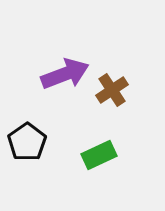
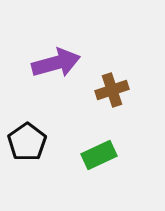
purple arrow: moved 9 px left, 11 px up; rotated 6 degrees clockwise
brown cross: rotated 16 degrees clockwise
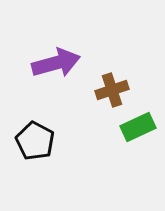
black pentagon: moved 8 px right, 1 px up; rotated 9 degrees counterclockwise
green rectangle: moved 39 px right, 28 px up
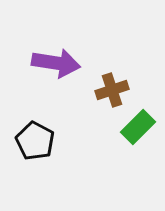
purple arrow: rotated 24 degrees clockwise
green rectangle: rotated 20 degrees counterclockwise
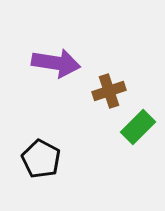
brown cross: moved 3 px left, 1 px down
black pentagon: moved 6 px right, 18 px down
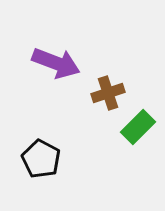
purple arrow: rotated 12 degrees clockwise
brown cross: moved 1 px left, 2 px down
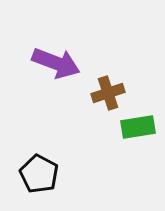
green rectangle: rotated 36 degrees clockwise
black pentagon: moved 2 px left, 15 px down
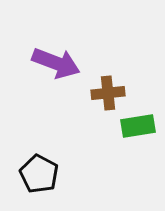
brown cross: rotated 12 degrees clockwise
green rectangle: moved 1 px up
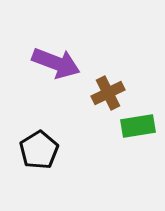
brown cross: rotated 20 degrees counterclockwise
black pentagon: moved 24 px up; rotated 12 degrees clockwise
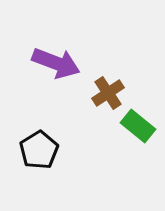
brown cross: rotated 8 degrees counterclockwise
green rectangle: rotated 48 degrees clockwise
